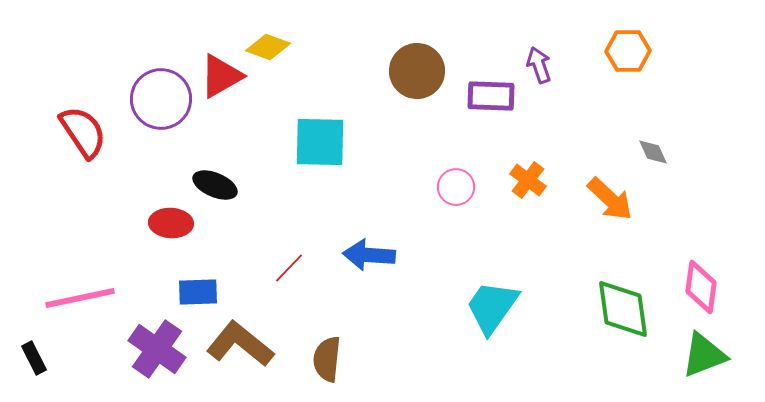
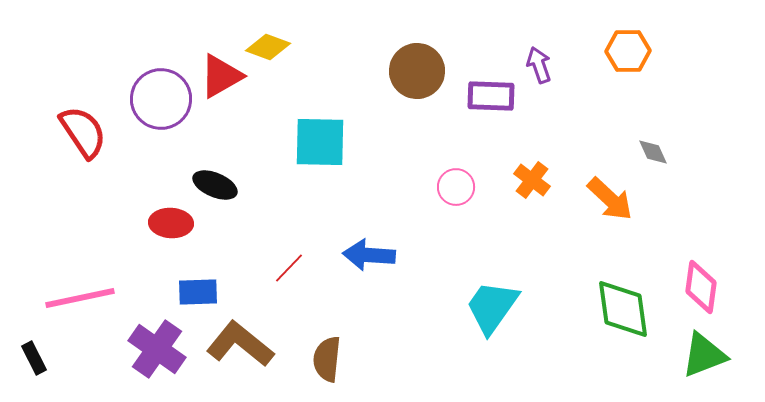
orange cross: moved 4 px right
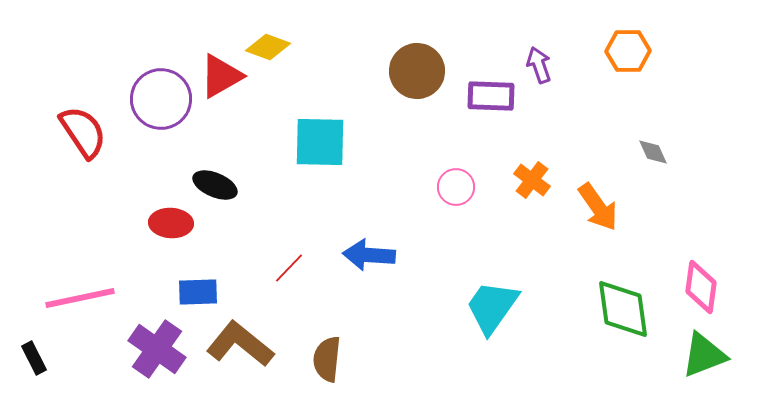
orange arrow: moved 12 px left, 8 px down; rotated 12 degrees clockwise
